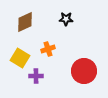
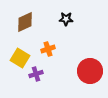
red circle: moved 6 px right
purple cross: moved 2 px up; rotated 16 degrees counterclockwise
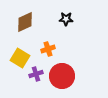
red circle: moved 28 px left, 5 px down
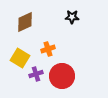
black star: moved 6 px right, 2 px up
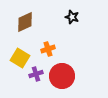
black star: rotated 16 degrees clockwise
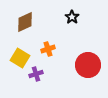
black star: rotated 16 degrees clockwise
red circle: moved 26 px right, 11 px up
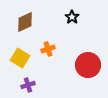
purple cross: moved 8 px left, 11 px down
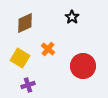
brown diamond: moved 1 px down
orange cross: rotated 32 degrees counterclockwise
red circle: moved 5 px left, 1 px down
